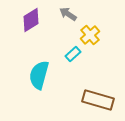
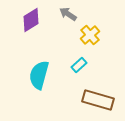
cyan rectangle: moved 6 px right, 11 px down
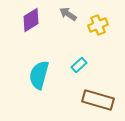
yellow cross: moved 8 px right, 10 px up; rotated 18 degrees clockwise
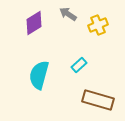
purple diamond: moved 3 px right, 3 px down
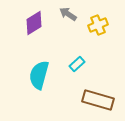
cyan rectangle: moved 2 px left, 1 px up
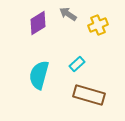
purple diamond: moved 4 px right
brown rectangle: moved 9 px left, 5 px up
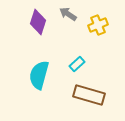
purple diamond: moved 1 px up; rotated 40 degrees counterclockwise
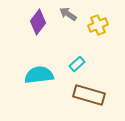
purple diamond: rotated 20 degrees clockwise
cyan semicircle: rotated 68 degrees clockwise
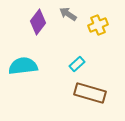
cyan semicircle: moved 16 px left, 9 px up
brown rectangle: moved 1 px right, 2 px up
